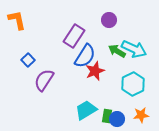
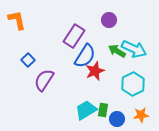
green rectangle: moved 4 px left, 6 px up
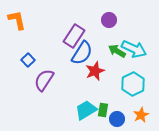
blue semicircle: moved 3 px left, 3 px up
orange star: rotated 21 degrees counterclockwise
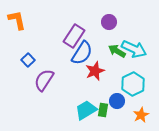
purple circle: moved 2 px down
blue circle: moved 18 px up
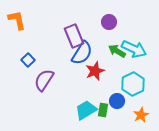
purple rectangle: rotated 55 degrees counterclockwise
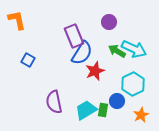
blue square: rotated 16 degrees counterclockwise
purple semicircle: moved 10 px right, 22 px down; rotated 45 degrees counterclockwise
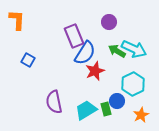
orange L-shape: rotated 15 degrees clockwise
blue semicircle: moved 3 px right
green rectangle: moved 3 px right, 1 px up; rotated 24 degrees counterclockwise
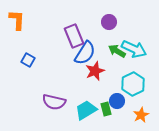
purple semicircle: rotated 65 degrees counterclockwise
